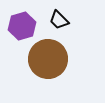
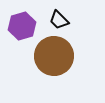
brown circle: moved 6 px right, 3 px up
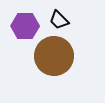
purple hexagon: moved 3 px right; rotated 16 degrees clockwise
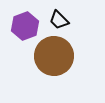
purple hexagon: rotated 20 degrees counterclockwise
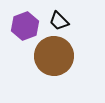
black trapezoid: moved 1 px down
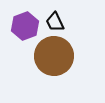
black trapezoid: moved 4 px left, 1 px down; rotated 20 degrees clockwise
